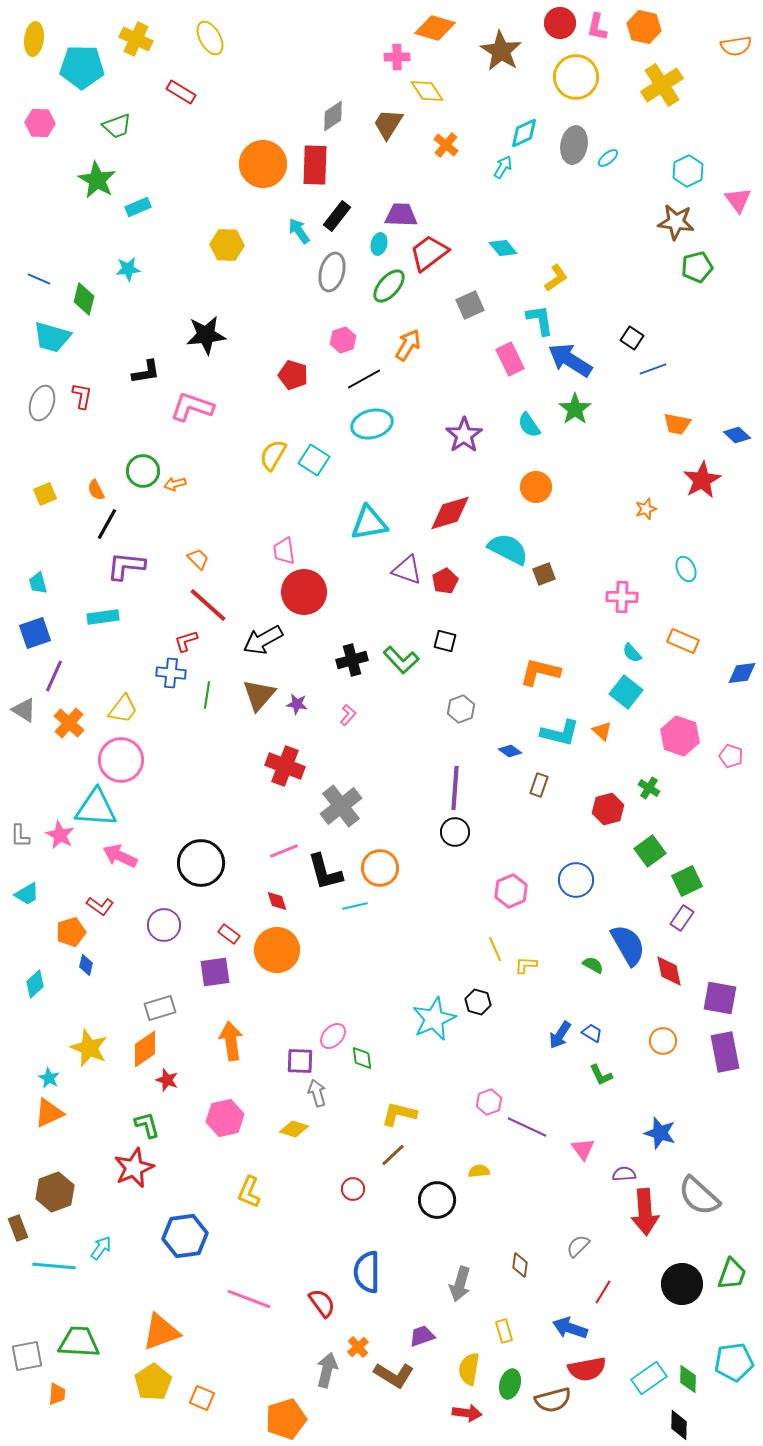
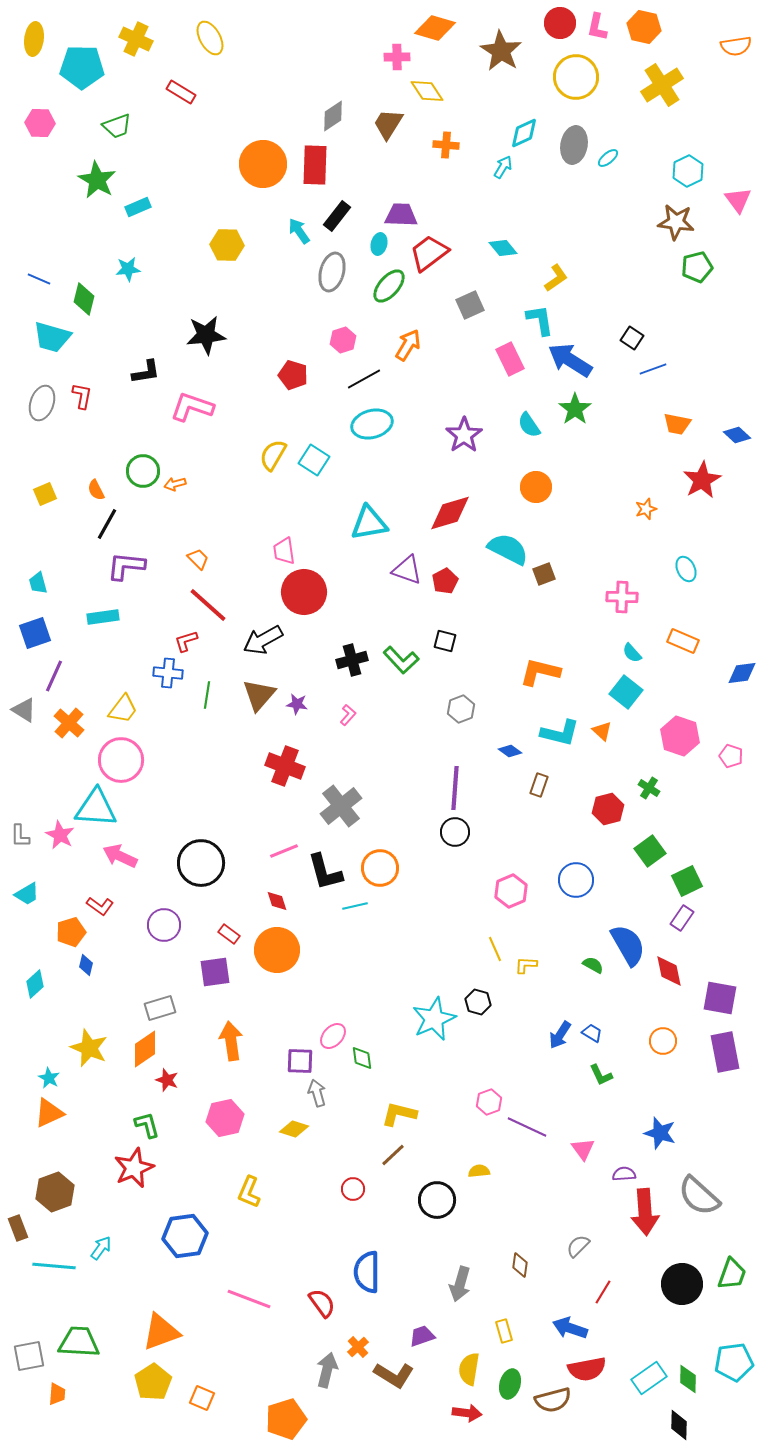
orange cross at (446, 145): rotated 35 degrees counterclockwise
blue cross at (171, 673): moved 3 px left
gray square at (27, 1356): moved 2 px right
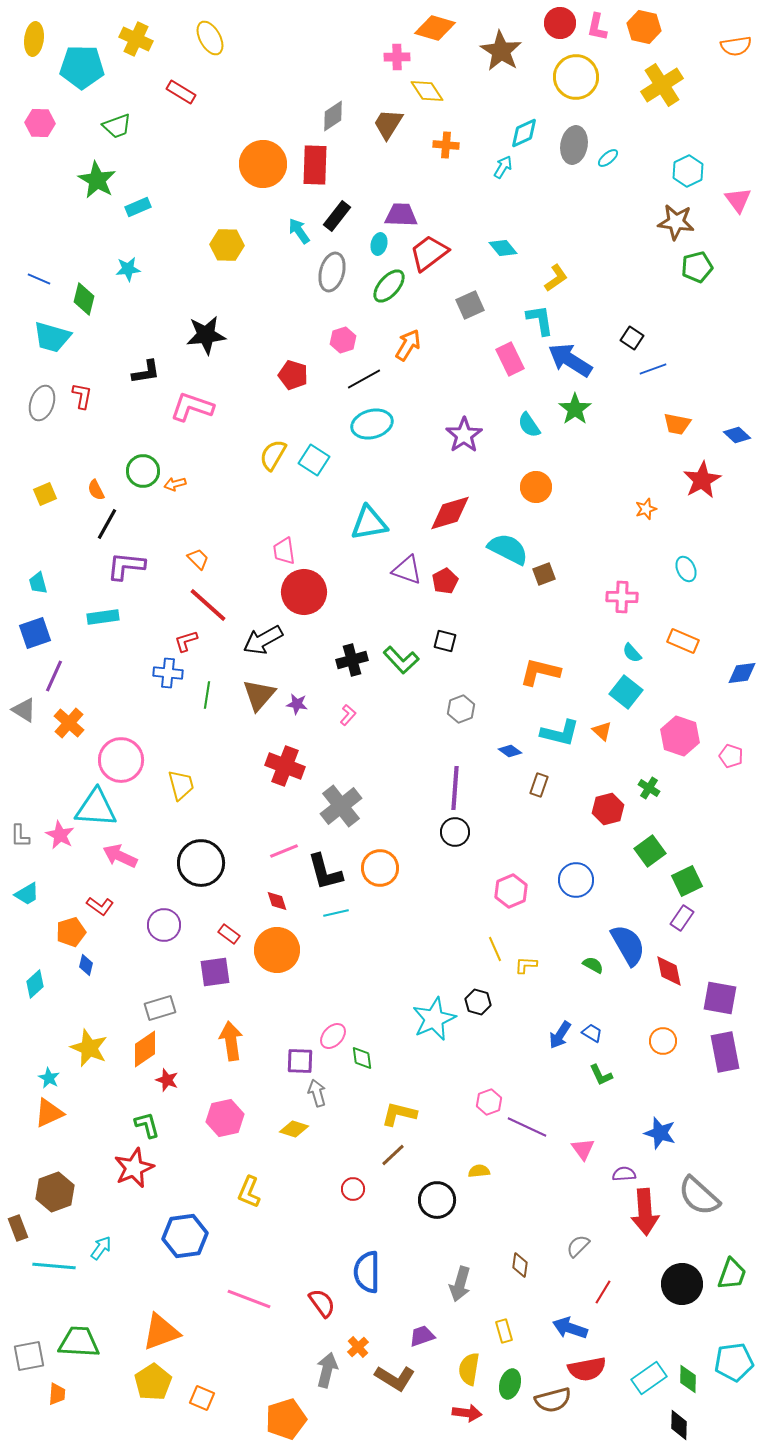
yellow trapezoid at (123, 709): moved 58 px right, 76 px down; rotated 52 degrees counterclockwise
cyan line at (355, 906): moved 19 px left, 7 px down
brown L-shape at (394, 1375): moved 1 px right, 3 px down
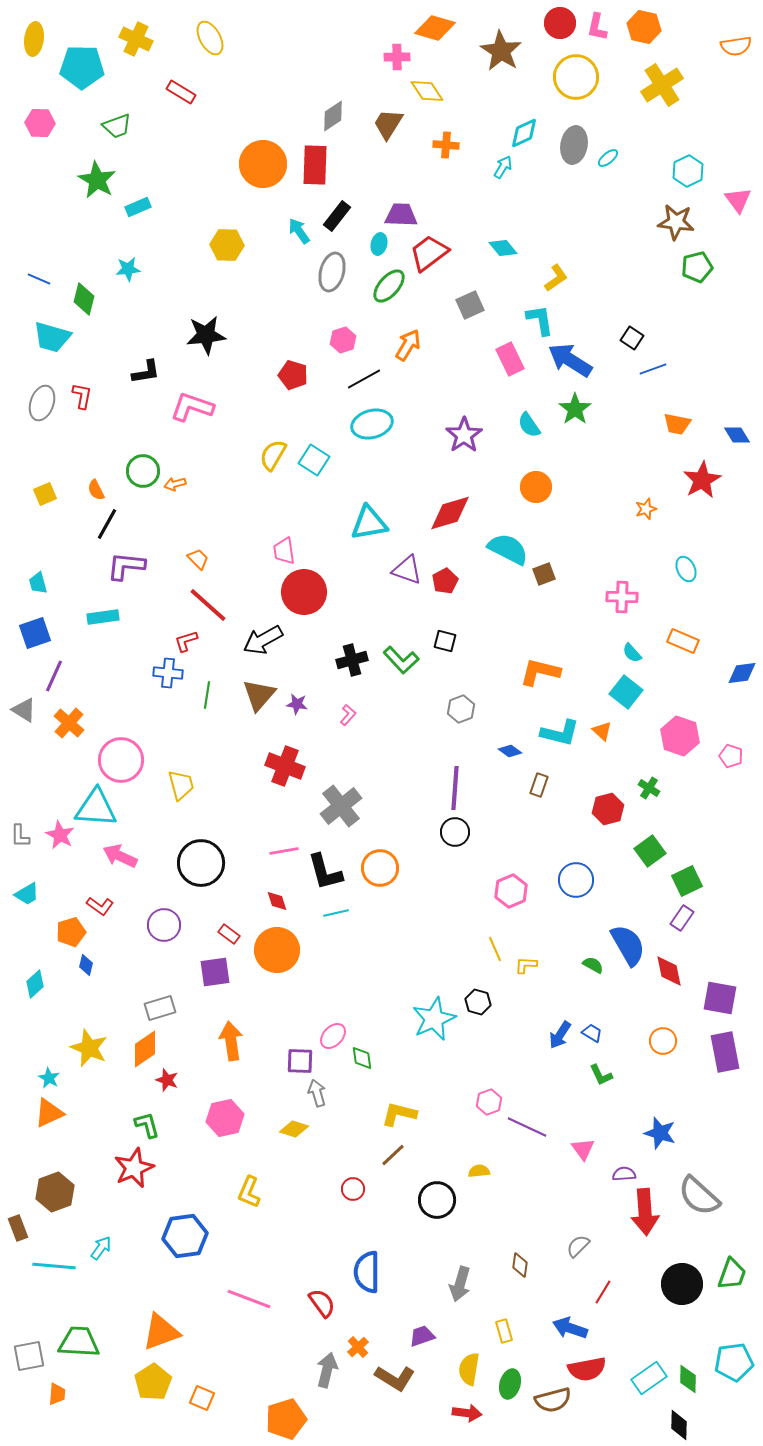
blue diamond at (737, 435): rotated 16 degrees clockwise
pink line at (284, 851): rotated 12 degrees clockwise
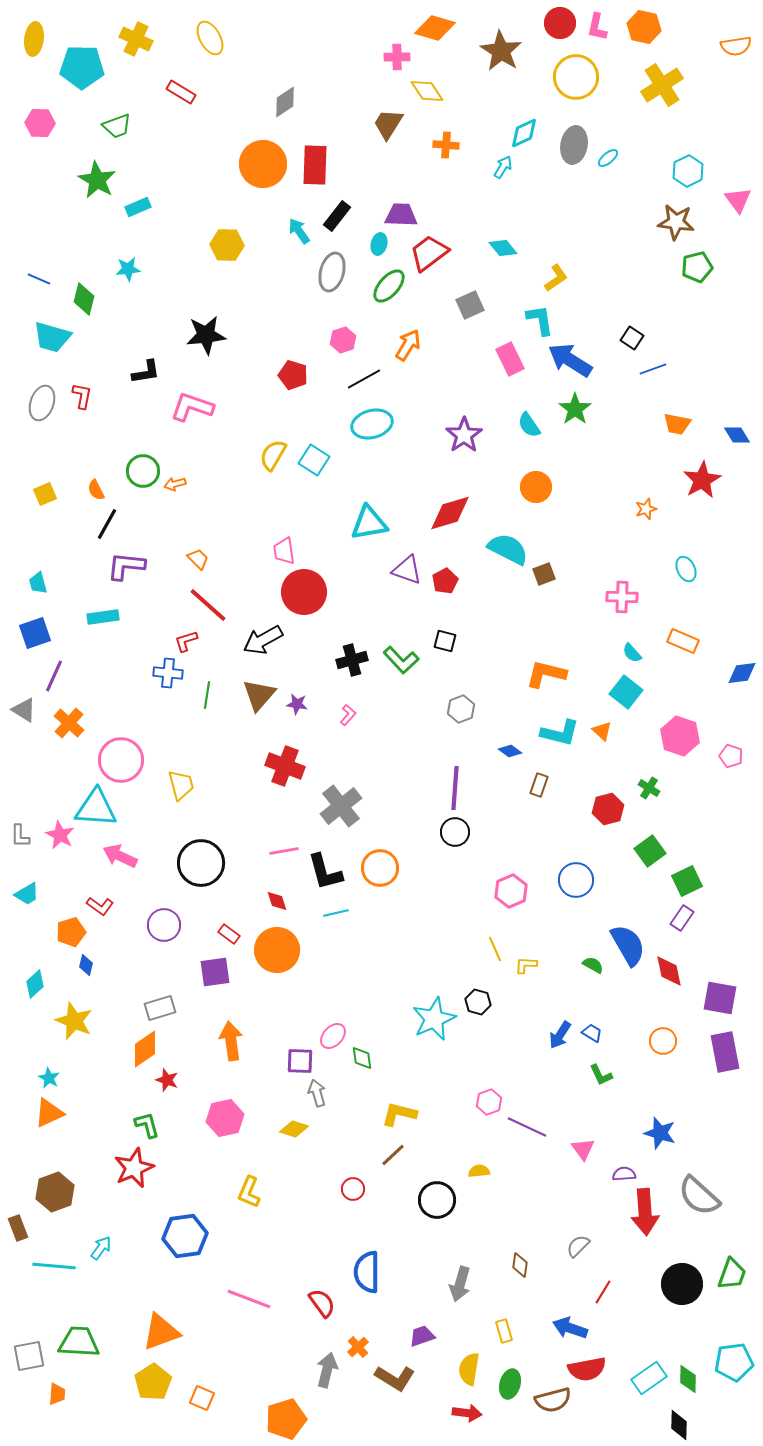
gray diamond at (333, 116): moved 48 px left, 14 px up
orange L-shape at (540, 672): moved 6 px right, 2 px down
yellow star at (89, 1048): moved 15 px left, 27 px up
